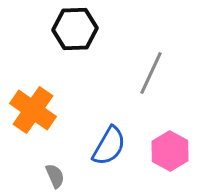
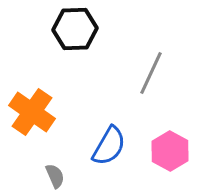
orange cross: moved 1 px left, 2 px down
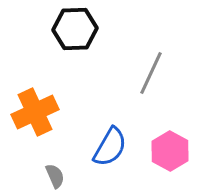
orange cross: moved 3 px right; rotated 30 degrees clockwise
blue semicircle: moved 1 px right, 1 px down
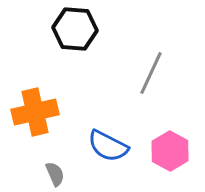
black hexagon: rotated 6 degrees clockwise
orange cross: rotated 12 degrees clockwise
blue semicircle: moved 2 px left, 1 px up; rotated 87 degrees clockwise
gray semicircle: moved 2 px up
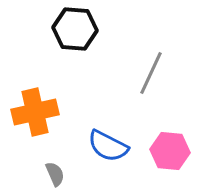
pink hexagon: rotated 24 degrees counterclockwise
